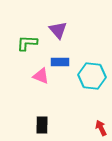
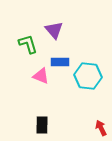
purple triangle: moved 4 px left
green L-shape: moved 1 px right, 1 px down; rotated 70 degrees clockwise
cyan hexagon: moved 4 px left
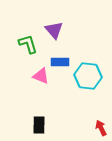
black rectangle: moved 3 px left
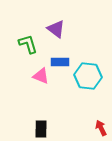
purple triangle: moved 2 px right, 1 px up; rotated 12 degrees counterclockwise
black rectangle: moved 2 px right, 4 px down
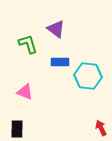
pink triangle: moved 16 px left, 16 px down
black rectangle: moved 24 px left
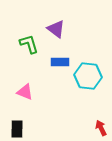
green L-shape: moved 1 px right
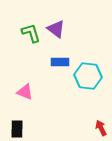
green L-shape: moved 2 px right, 11 px up
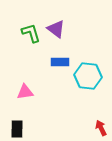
pink triangle: rotated 30 degrees counterclockwise
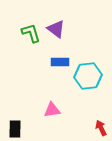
cyan hexagon: rotated 12 degrees counterclockwise
pink triangle: moved 27 px right, 18 px down
black rectangle: moved 2 px left
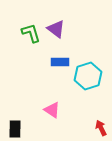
cyan hexagon: rotated 12 degrees counterclockwise
pink triangle: rotated 42 degrees clockwise
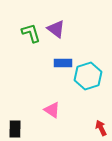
blue rectangle: moved 3 px right, 1 px down
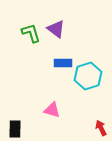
pink triangle: rotated 18 degrees counterclockwise
